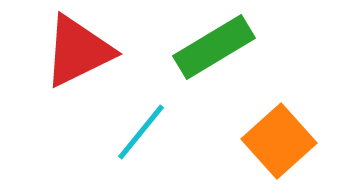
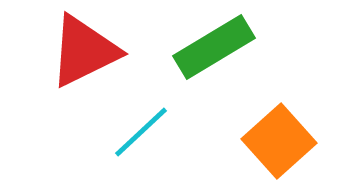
red triangle: moved 6 px right
cyan line: rotated 8 degrees clockwise
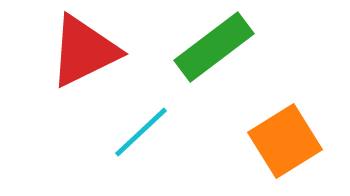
green rectangle: rotated 6 degrees counterclockwise
orange square: moved 6 px right; rotated 10 degrees clockwise
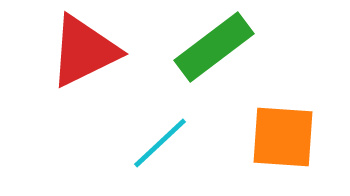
cyan line: moved 19 px right, 11 px down
orange square: moved 2 px left, 4 px up; rotated 36 degrees clockwise
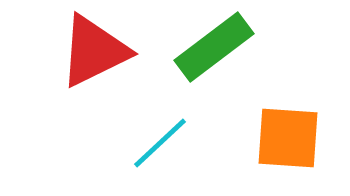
red triangle: moved 10 px right
orange square: moved 5 px right, 1 px down
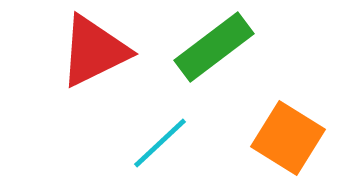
orange square: rotated 28 degrees clockwise
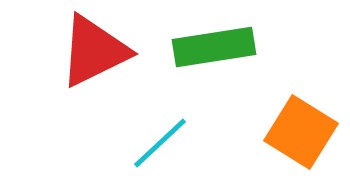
green rectangle: rotated 28 degrees clockwise
orange square: moved 13 px right, 6 px up
